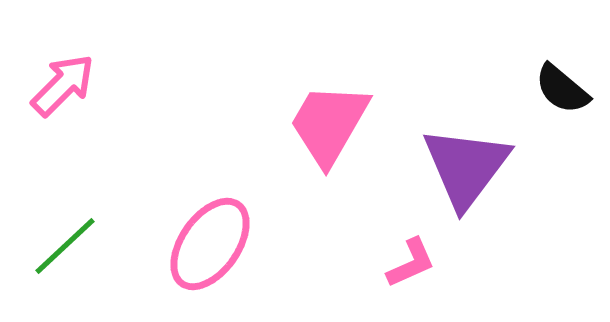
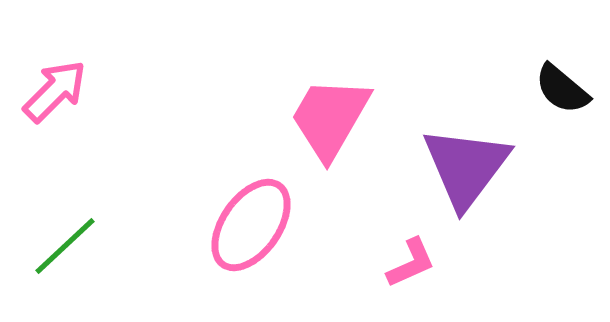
pink arrow: moved 8 px left, 6 px down
pink trapezoid: moved 1 px right, 6 px up
pink ellipse: moved 41 px right, 19 px up
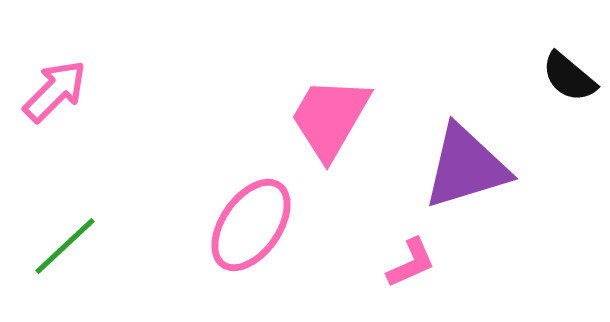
black semicircle: moved 7 px right, 12 px up
purple triangle: rotated 36 degrees clockwise
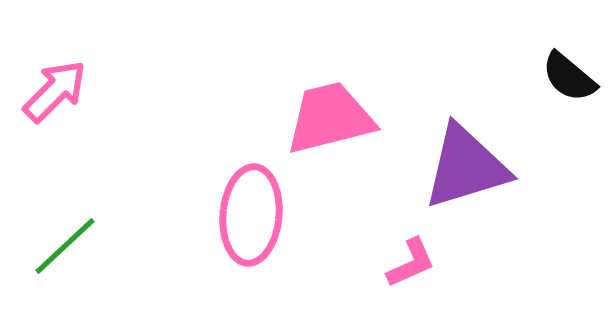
pink trapezoid: rotated 46 degrees clockwise
pink ellipse: moved 10 px up; rotated 30 degrees counterclockwise
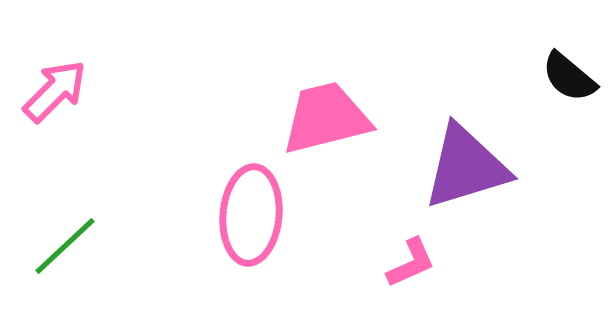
pink trapezoid: moved 4 px left
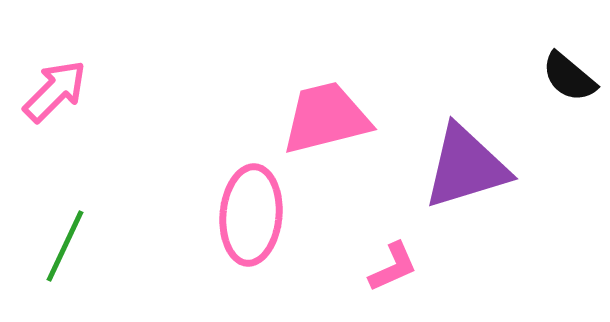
green line: rotated 22 degrees counterclockwise
pink L-shape: moved 18 px left, 4 px down
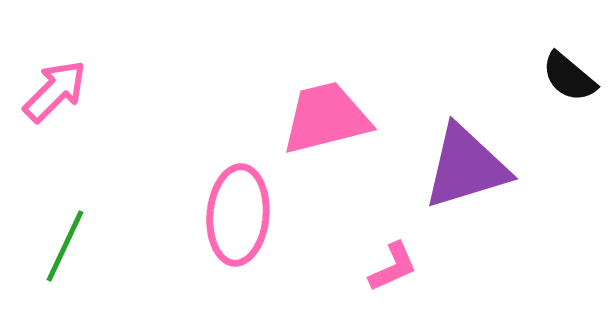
pink ellipse: moved 13 px left
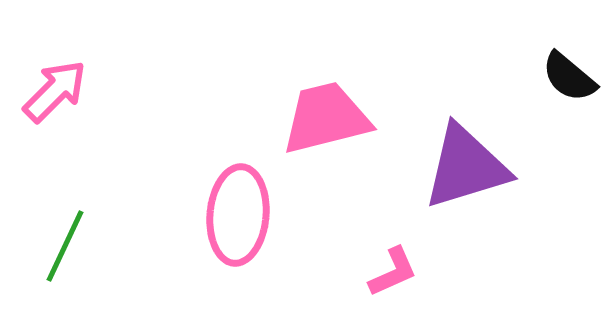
pink L-shape: moved 5 px down
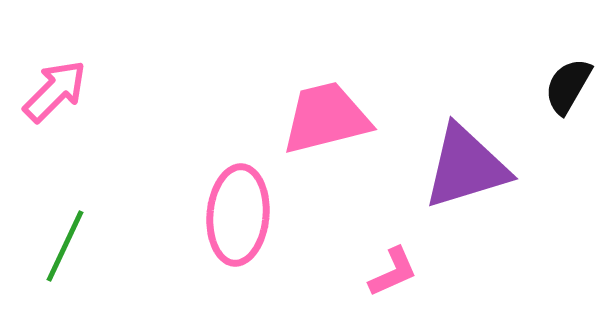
black semicircle: moved 1 px left, 9 px down; rotated 80 degrees clockwise
